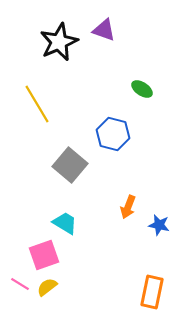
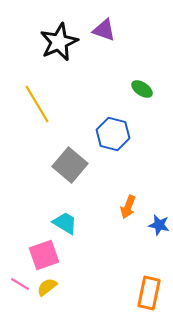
orange rectangle: moved 3 px left, 1 px down
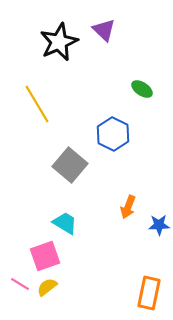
purple triangle: rotated 25 degrees clockwise
blue hexagon: rotated 12 degrees clockwise
blue star: rotated 15 degrees counterclockwise
pink square: moved 1 px right, 1 px down
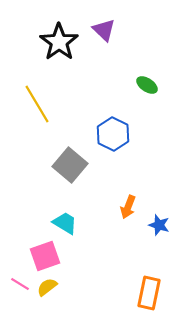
black star: rotated 12 degrees counterclockwise
green ellipse: moved 5 px right, 4 px up
blue star: rotated 20 degrees clockwise
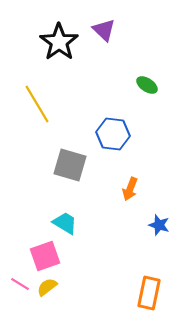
blue hexagon: rotated 20 degrees counterclockwise
gray square: rotated 24 degrees counterclockwise
orange arrow: moved 2 px right, 18 px up
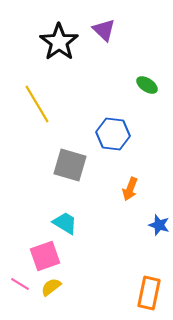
yellow semicircle: moved 4 px right
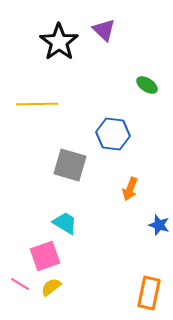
yellow line: rotated 60 degrees counterclockwise
